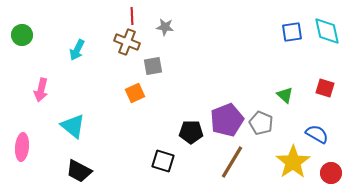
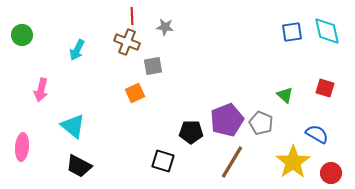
black trapezoid: moved 5 px up
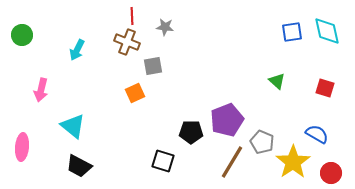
green triangle: moved 8 px left, 14 px up
gray pentagon: moved 1 px right, 19 px down
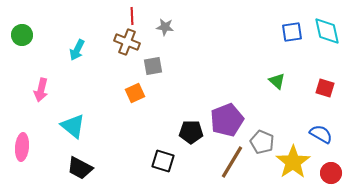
blue semicircle: moved 4 px right
black trapezoid: moved 1 px right, 2 px down
